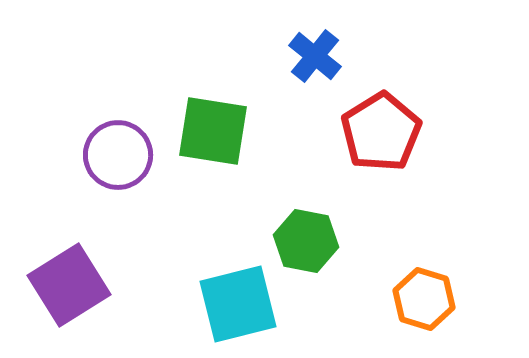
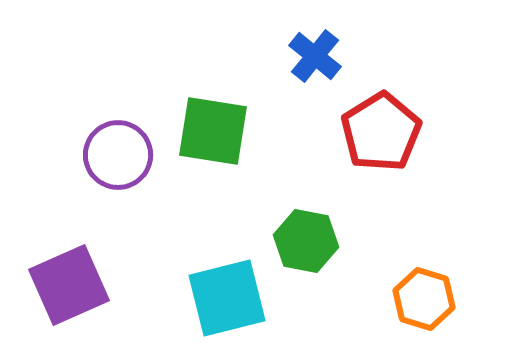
purple square: rotated 8 degrees clockwise
cyan square: moved 11 px left, 6 px up
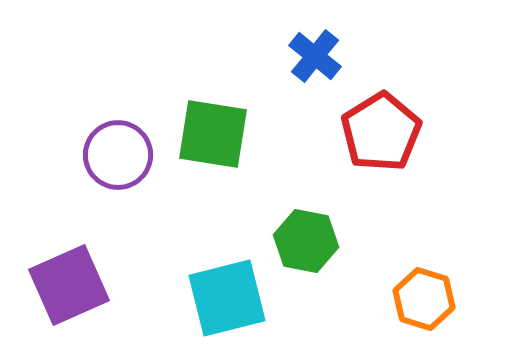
green square: moved 3 px down
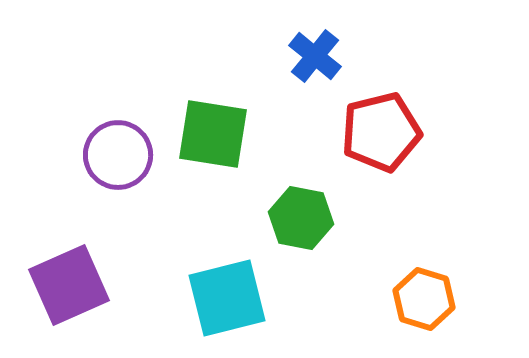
red pentagon: rotated 18 degrees clockwise
green hexagon: moved 5 px left, 23 px up
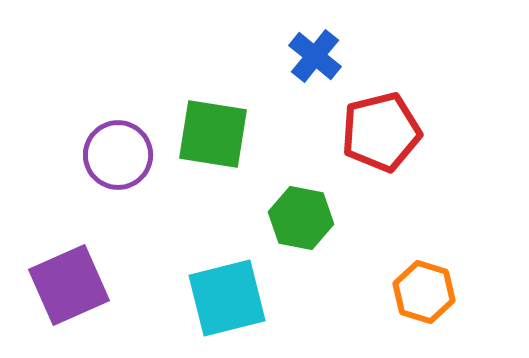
orange hexagon: moved 7 px up
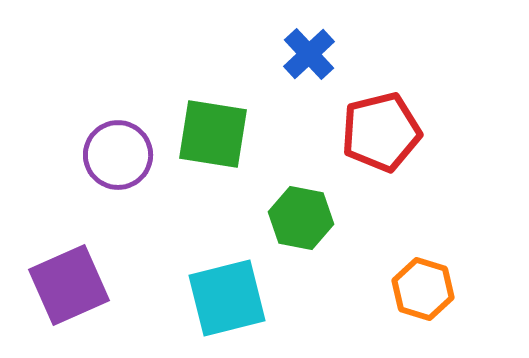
blue cross: moved 6 px left, 2 px up; rotated 8 degrees clockwise
orange hexagon: moved 1 px left, 3 px up
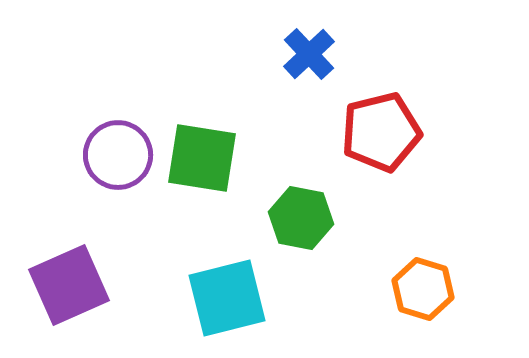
green square: moved 11 px left, 24 px down
